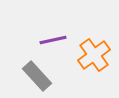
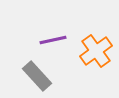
orange cross: moved 2 px right, 4 px up
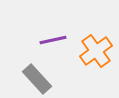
gray rectangle: moved 3 px down
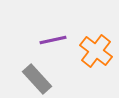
orange cross: rotated 16 degrees counterclockwise
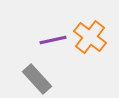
orange cross: moved 6 px left, 14 px up
